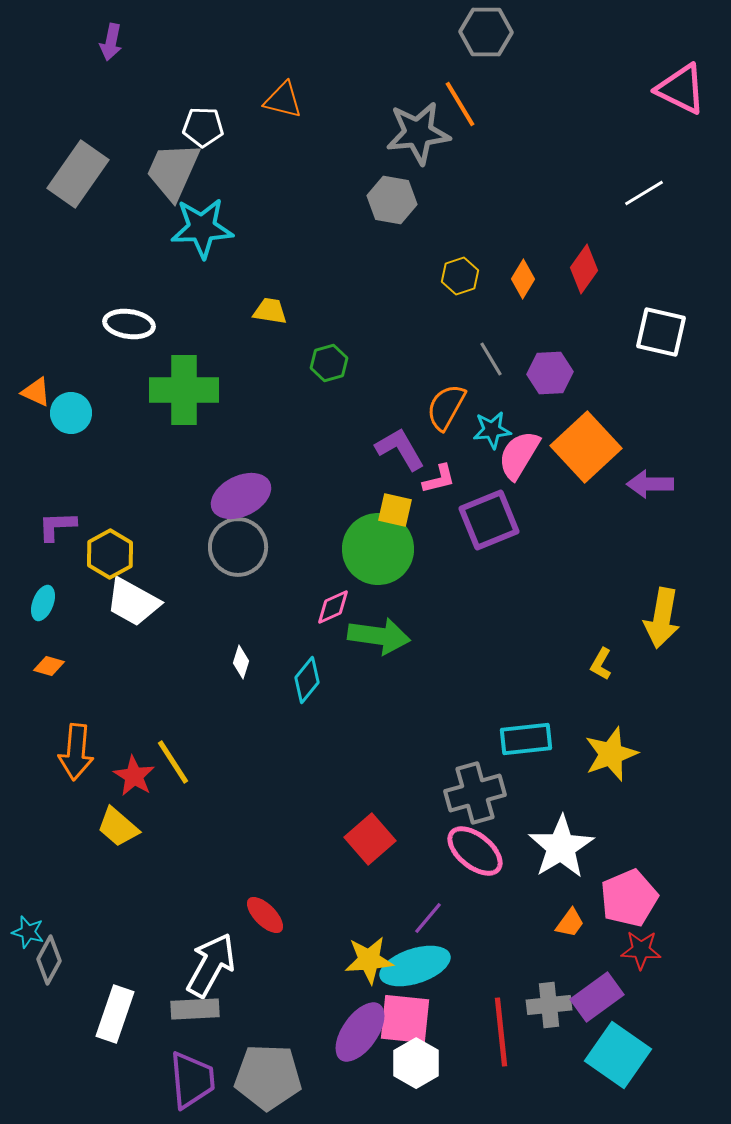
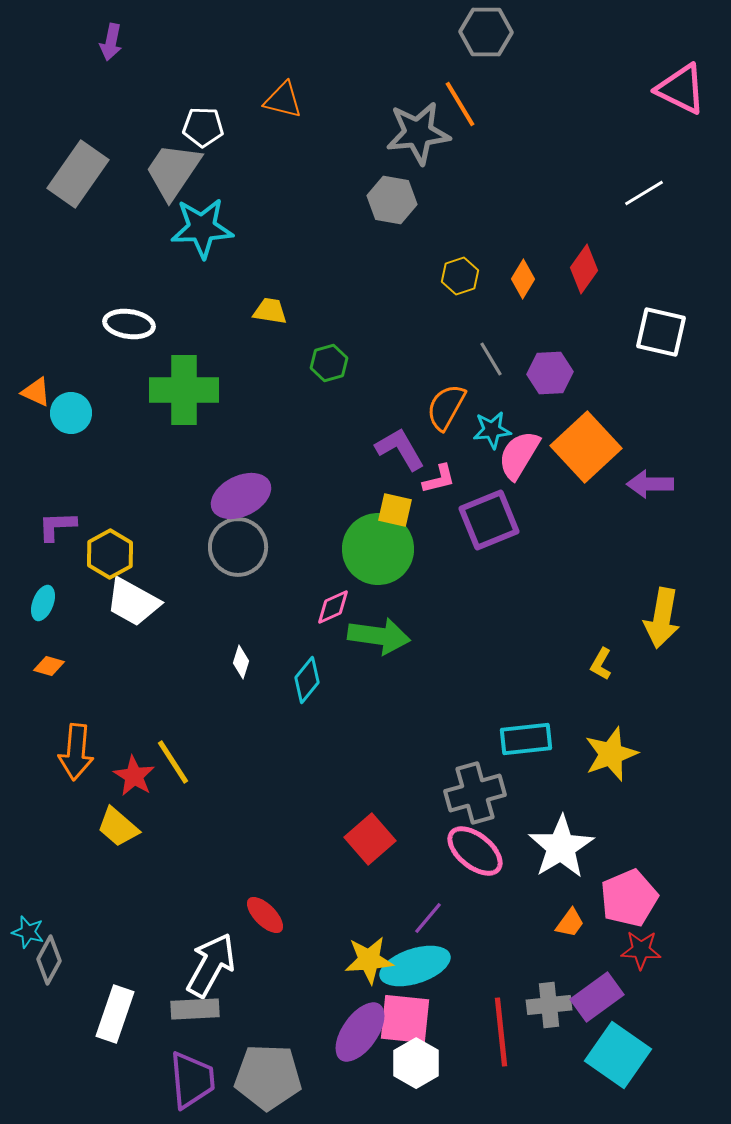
gray trapezoid at (173, 171): rotated 10 degrees clockwise
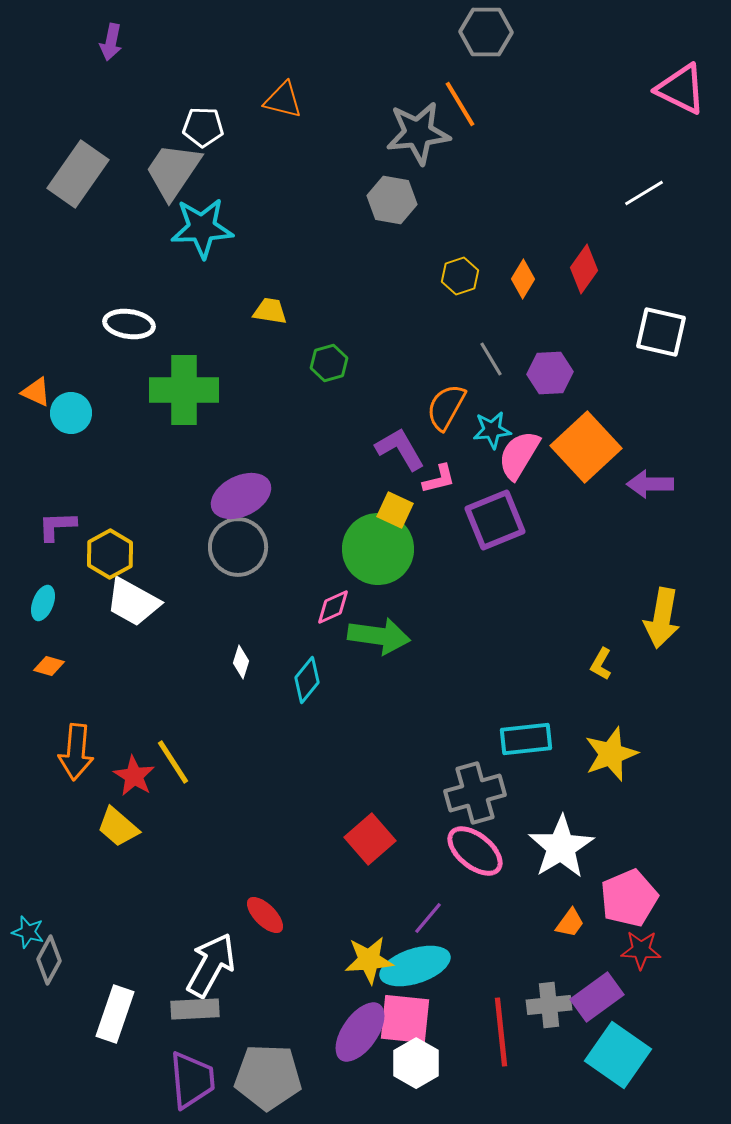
yellow square at (395, 510): rotated 12 degrees clockwise
purple square at (489, 520): moved 6 px right
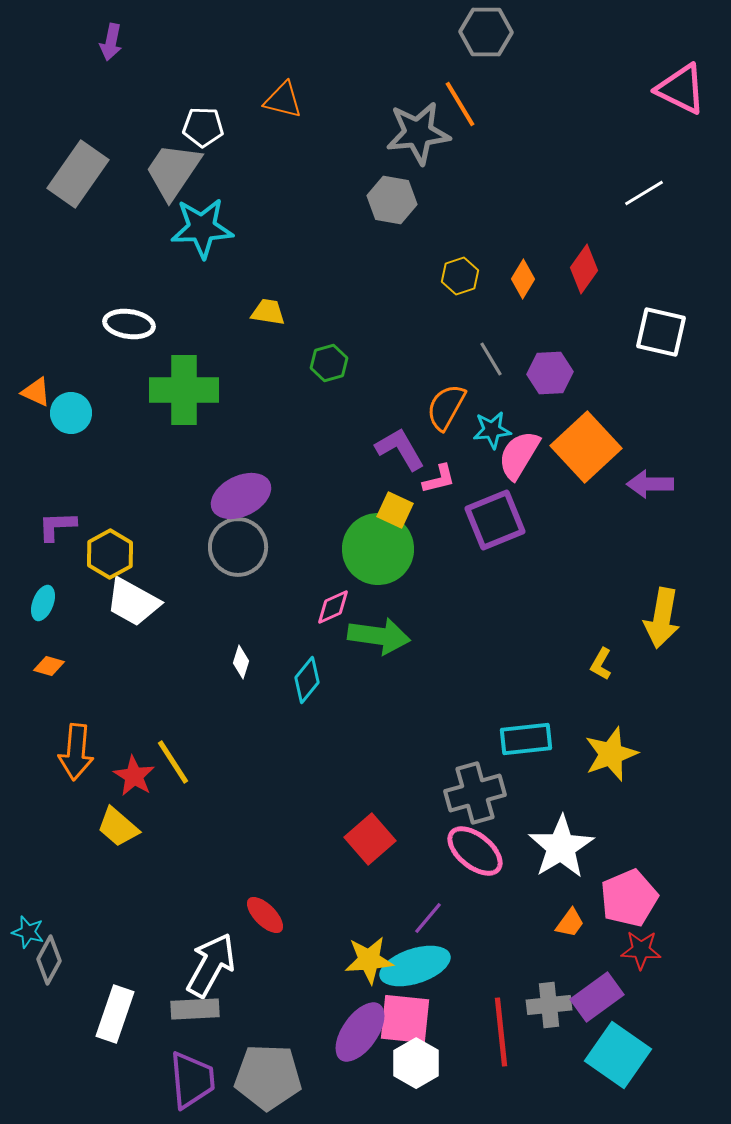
yellow trapezoid at (270, 311): moved 2 px left, 1 px down
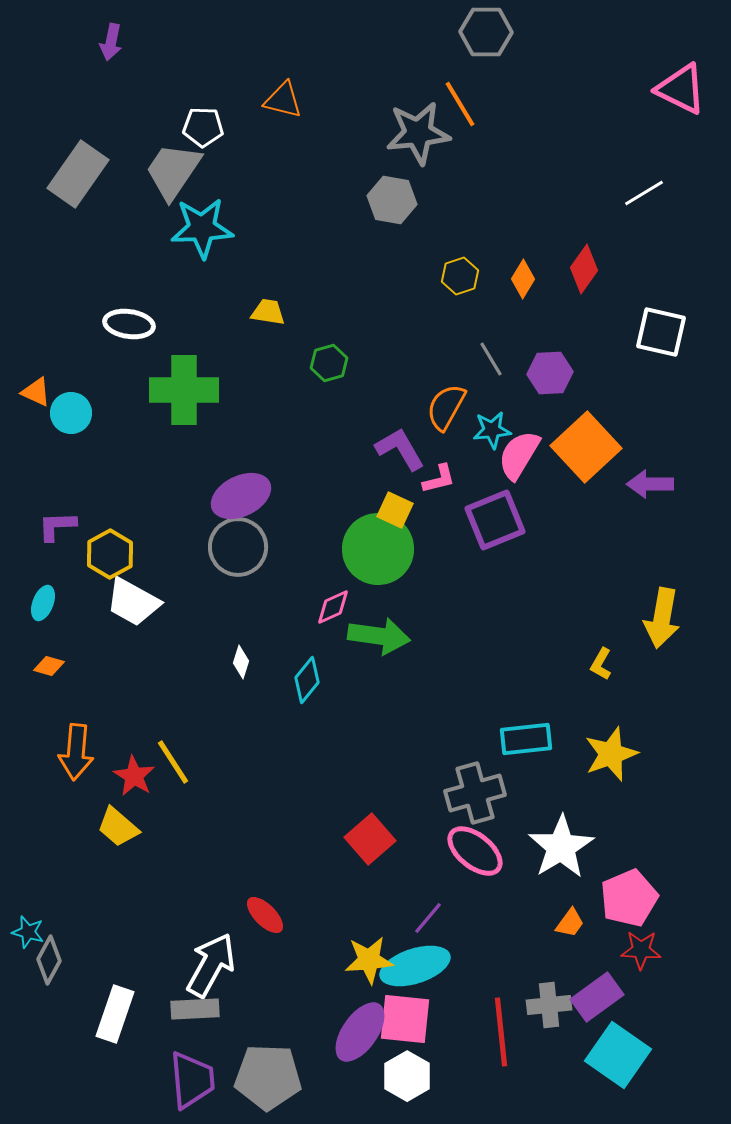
white hexagon at (416, 1063): moved 9 px left, 13 px down
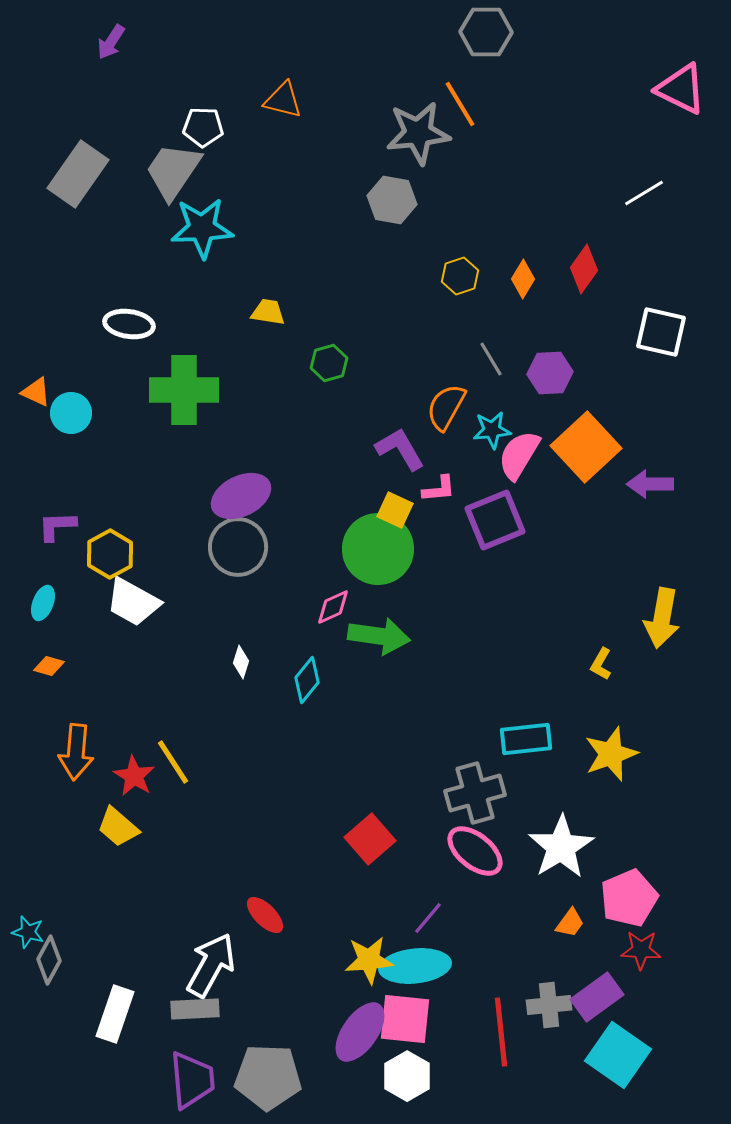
purple arrow at (111, 42): rotated 21 degrees clockwise
pink L-shape at (439, 479): moved 10 px down; rotated 9 degrees clockwise
cyan ellipse at (415, 966): rotated 12 degrees clockwise
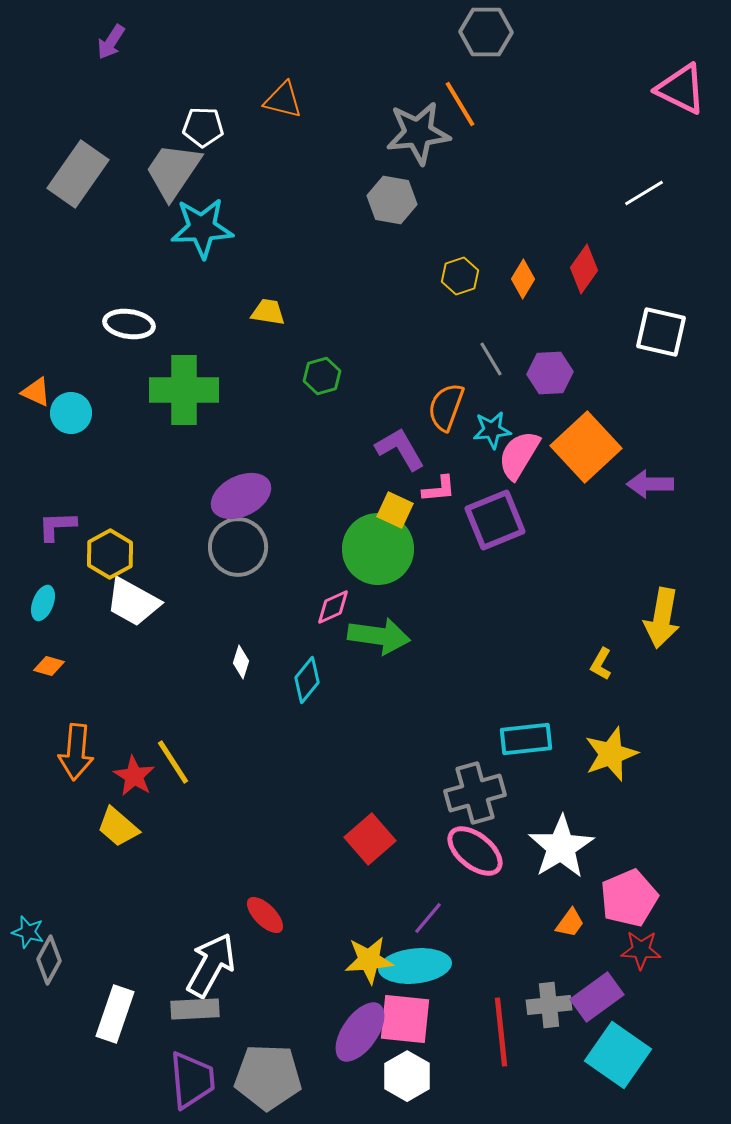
green hexagon at (329, 363): moved 7 px left, 13 px down
orange semicircle at (446, 407): rotated 9 degrees counterclockwise
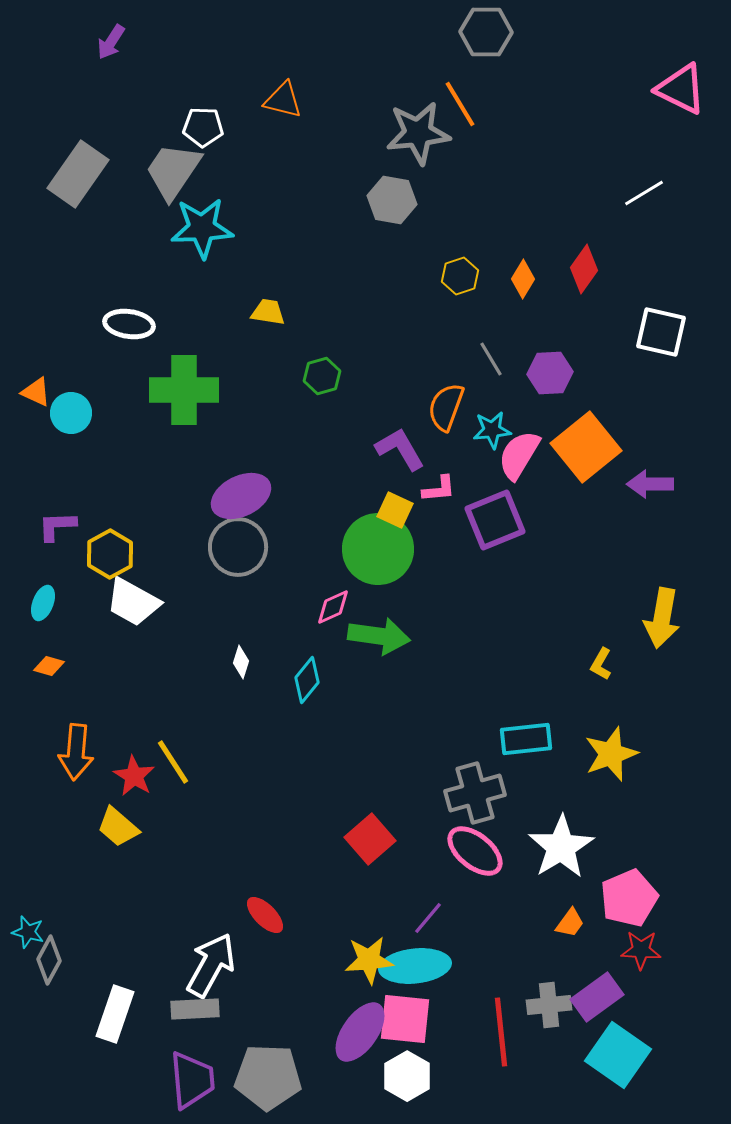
orange square at (586, 447): rotated 4 degrees clockwise
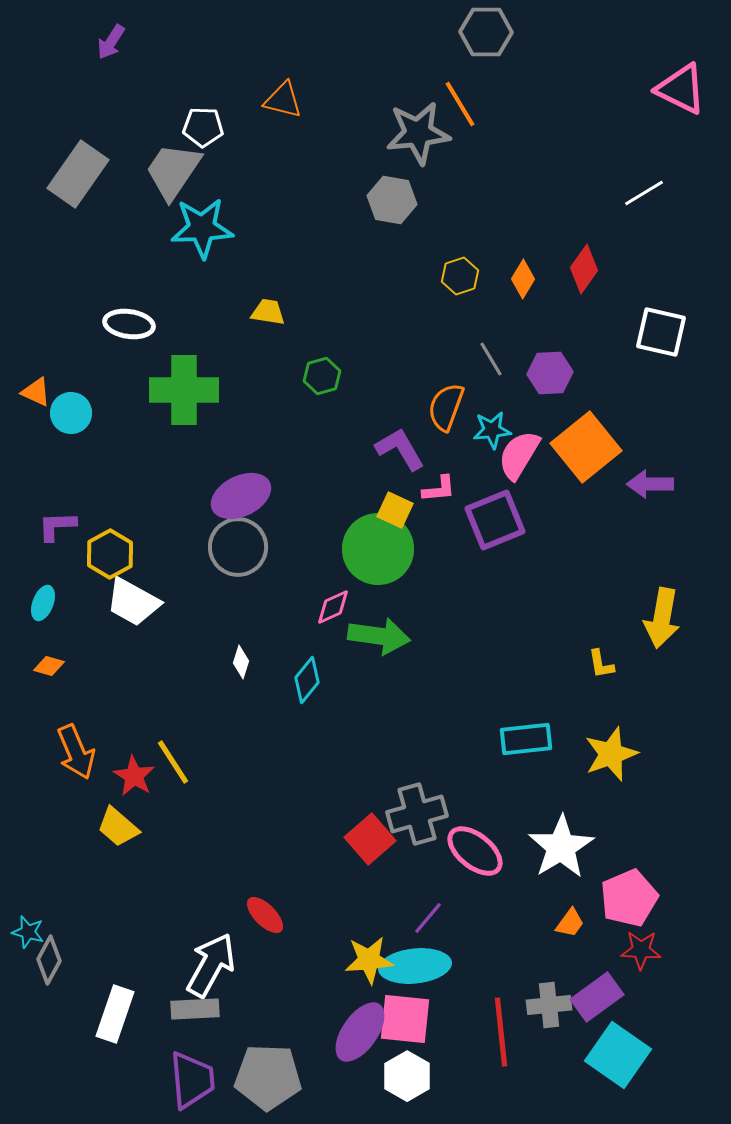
yellow L-shape at (601, 664): rotated 40 degrees counterclockwise
orange arrow at (76, 752): rotated 28 degrees counterclockwise
gray cross at (475, 793): moved 58 px left, 21 px down
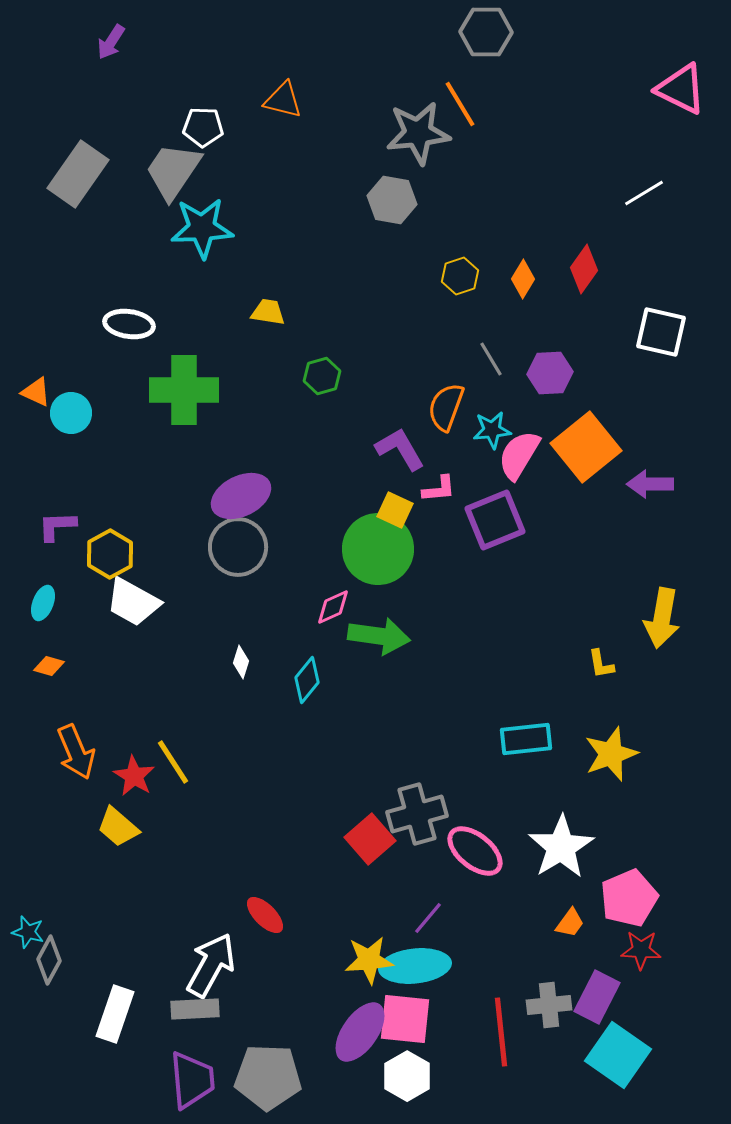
purple rectangle at (597, 997): rotated 27 degrees counterclockwise
